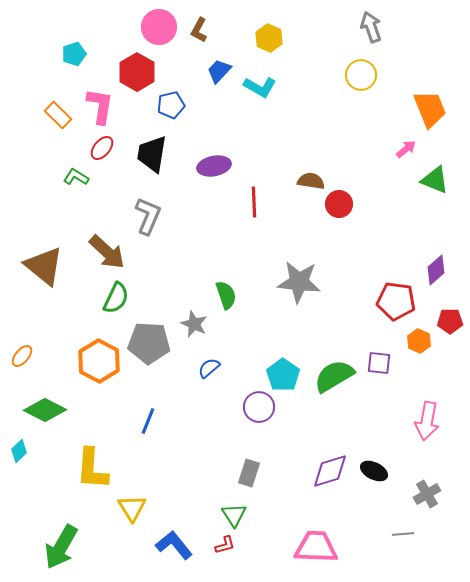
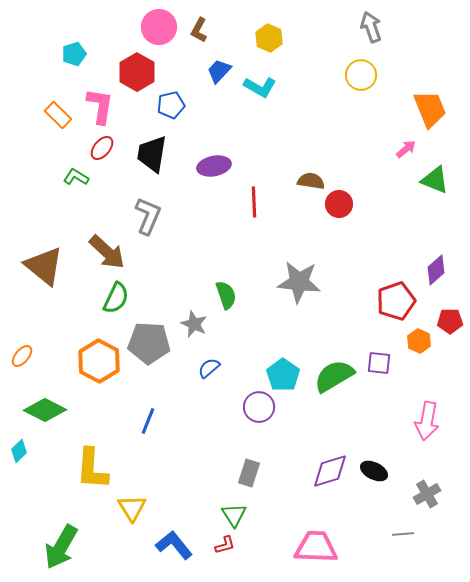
red pentagon at (396, 301): rotated 27 degrees counterclockwise
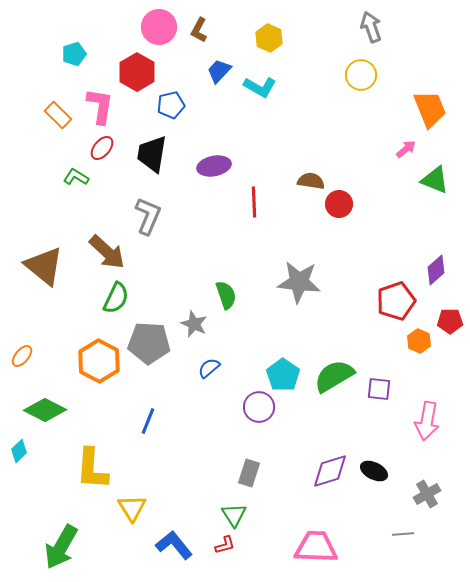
purple square at (379, 363): moved 26 px down
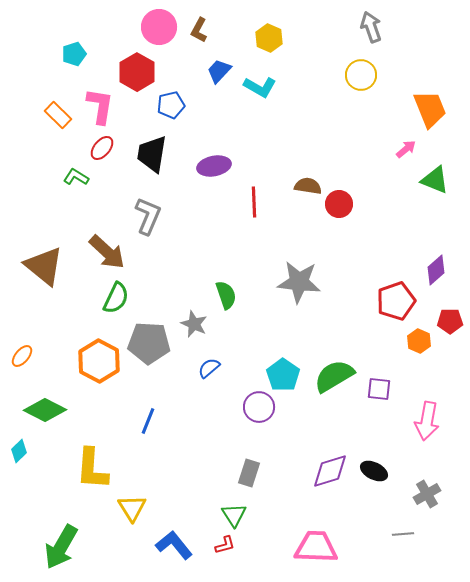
brown semicircle at (311, 181): moved 3 px left, 5 px down
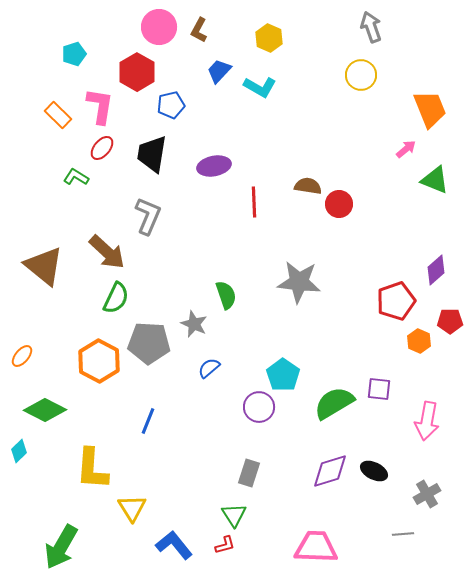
green semicircle at (334, 376): moved 27 px down
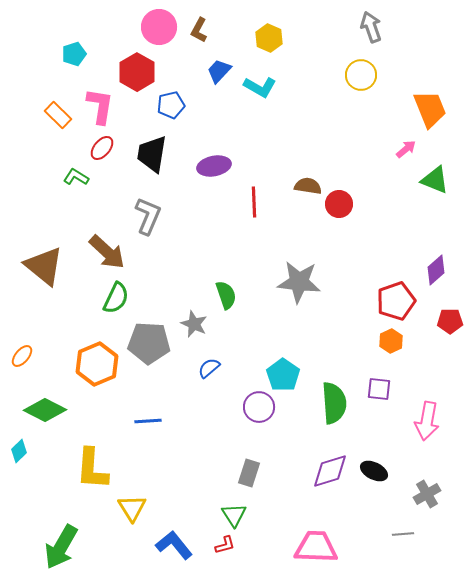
orange hexagon at (419, 341): moved 28 px left; rotated 10 degrees clockwise
orange hexagon at (99, 361): moved 2 px left, 3 px down; rotated 9 degrees clockwise
green semicircle at (334, 403): rotated 117 degrees clockwise
blue line at (148, 421): rotated 64 degrees clockwise
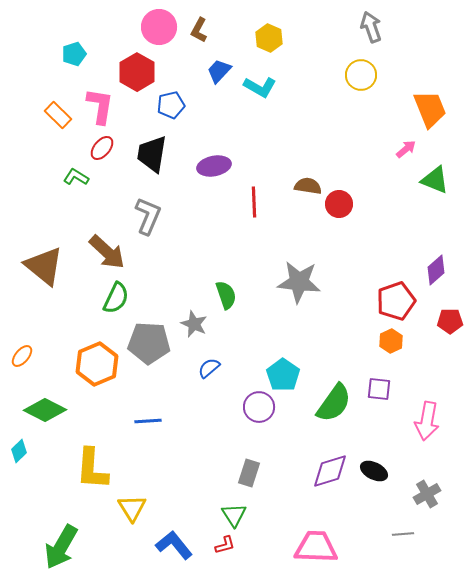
green semicircle at (334, 403): rotated 39 degrees clockwise
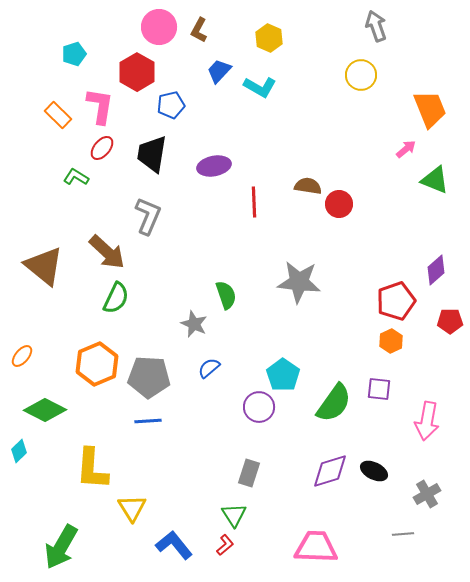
gray arrow at (371, 27): moved 5 px right, 1 px up
gray pentagon at (149, 343): moved 34 px down
red L-shape at (225, 545): rotated 25 degrees counterclockwise
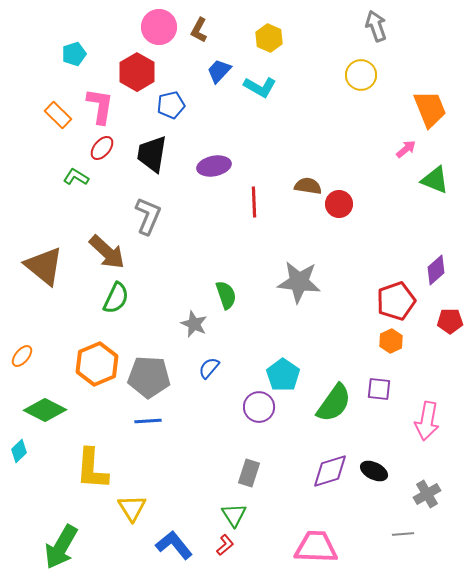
blue semicircle at (209, 368): rotated 10 degrees counterclockwise
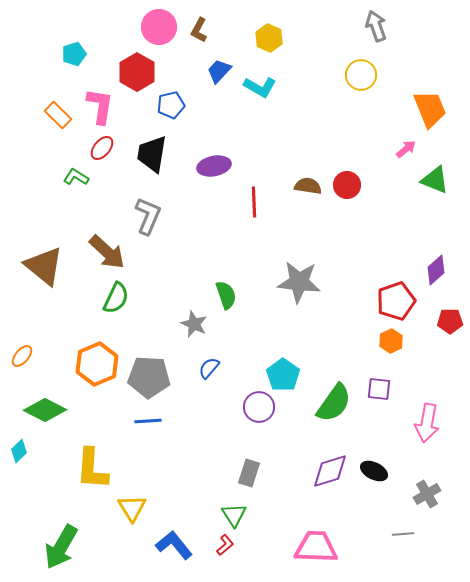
red circle at (339, 204): moved 8 px right, 19 px up
pink arrow at (427, 421): moved 2 px down
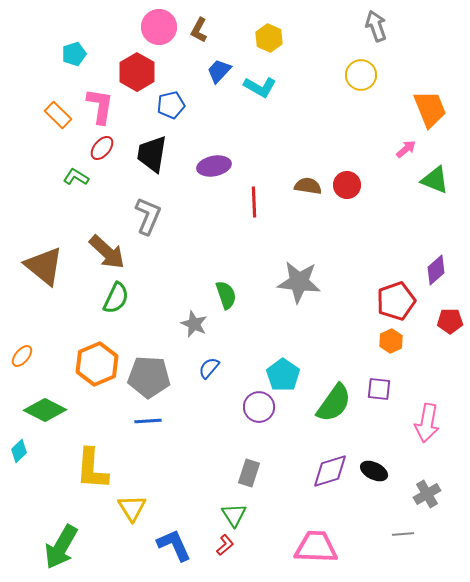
blue L-shape at (174, 545): rotated 15 degrees clockwise
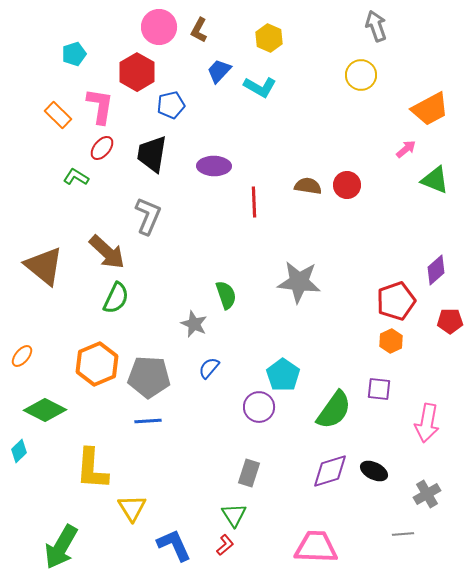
orange trapezoid at (430, 109): rotated 84 degrees clockwise
purple ellipse at (214, 166): rotated 12 degrees clockwise
green semicircle at (334, 403): moved 7 px down
